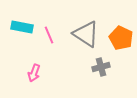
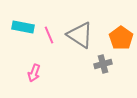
cyan rectangle: moved 1 px right
gray triangle: moved 6 px left, 1 px down
orange pentagon: rotated 10 degrees clockwise
gray cross: moved 2 px right, 3 px up
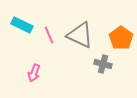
cyan rectangle: moved 1 px left, 2 px up; rotated 15 degrees clockwise
gray triangle: rotated 8 degrees counterclockwise
gray cross: rotated 30 degrees clockwise
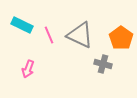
pink arrow: moved 6 px left, 4 px up
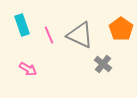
cyan rectangle: rotated 45 degrees clockwise
orange pentagon: moved 9 px up
gray cross: rotated 24 degrees clockwise
pink arrow: rotated 78 degrees counterclockwise
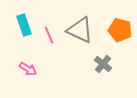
cyan rectangle: moved 2 px right
orange pentagon: moved 1 px left, 1 px down; rotated 20 degrees counterclockwise
gray triangle: moved 5 px up
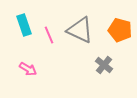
gray cross: moved 1 px right, 1 px down
